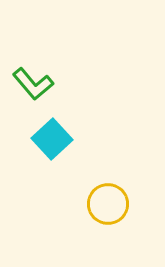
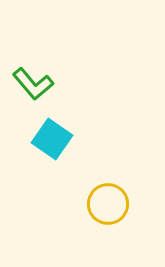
cyan square: rotated 12 degrees counterclockwise
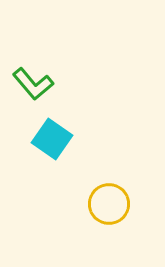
yellow circle: moved 1 px right
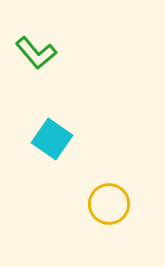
green L-shape: moved 3 px right, 31 px up
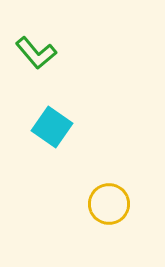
cyan square: moved 12 px up
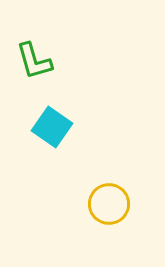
green L-shape: moved 2 px left, 8 px down; rotated 24 degrees clockwise
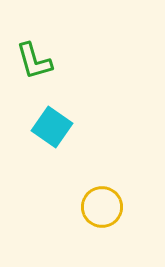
yellow circle: moved 7 px left, 3 px down
